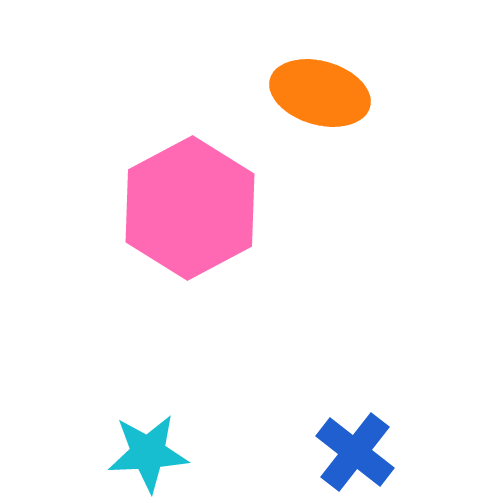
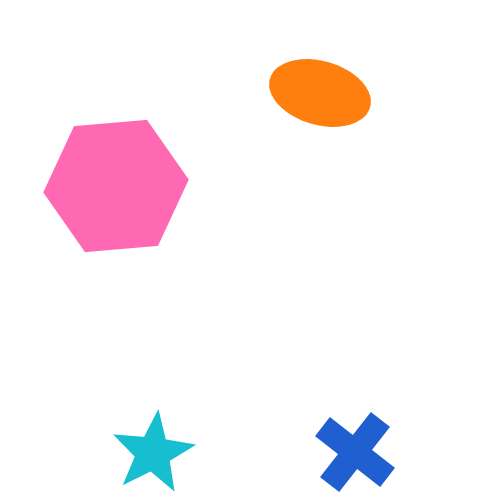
pink hexagon: moved 74 px left, 22 px up; rotated 23 degrees clockwise
cyan star: moved 5 px right; rotated 24 degrees counterclockwise
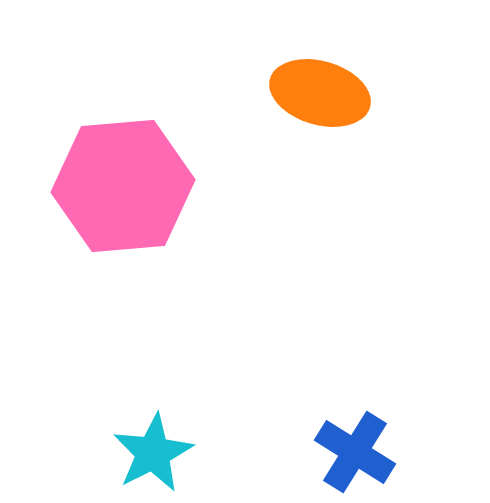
pink hexagon: moved 7 px right
blue cross: rotated 6 degrees counterclockwise
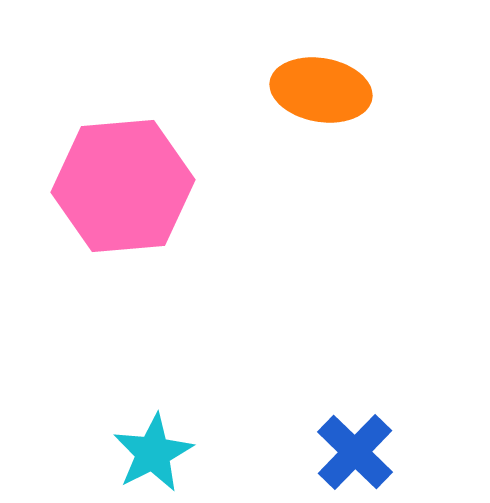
orange ellipse: moved 1 px right, 3 px up; rotated 6 degrees counterclockwise
blue cross: rotated 12 degrees clockwise
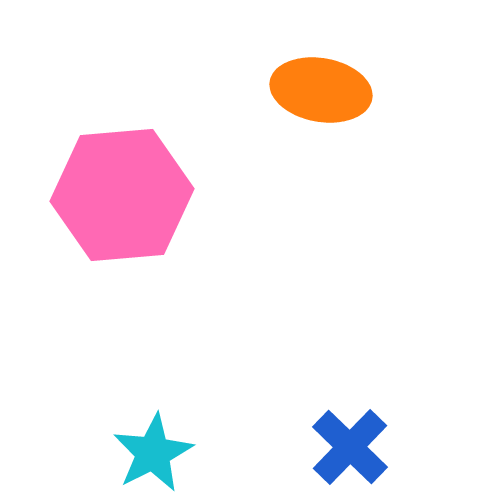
pink hexagon: moved 1 px left, 9 px down
blue cross: moved 5 px left, 5 px up
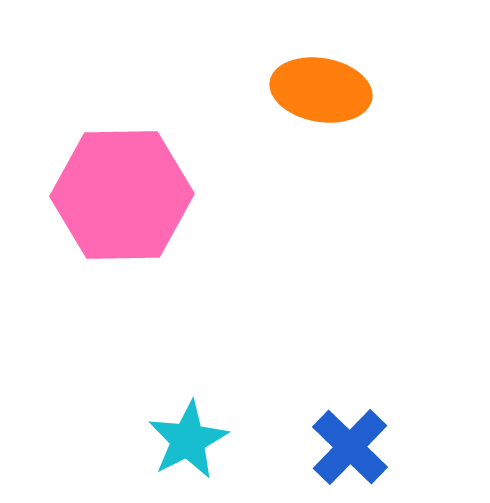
pink hexagon: rotated 4 degrees clockwise
cyan star: moved 35 px right, 13 px up
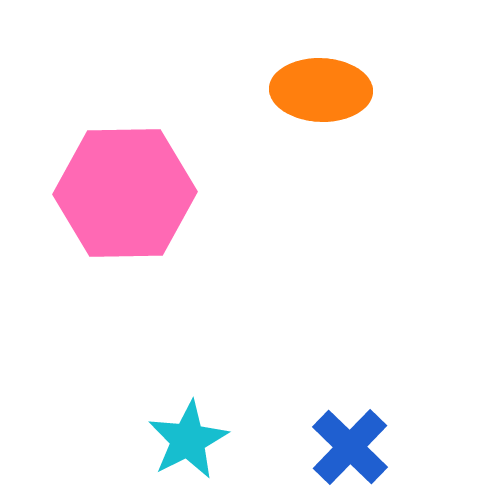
orange ellipse: rotated 8 degrees counterclockwise
pink hexagon: moved 3 px right, 2 px up
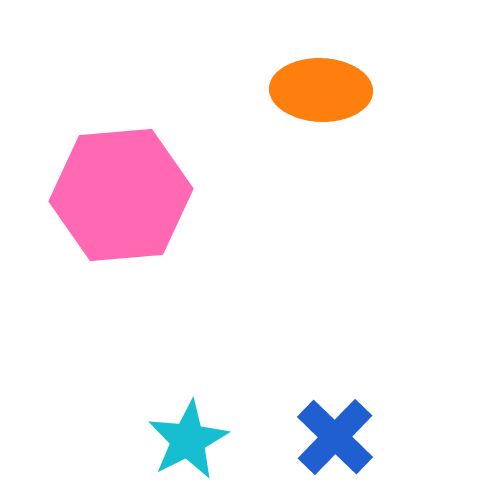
pink hexagon: moved 4 px left, 2 px down; rotated 4 degrees counterclockwise
blue cross: moved 15 px left, 10 px up
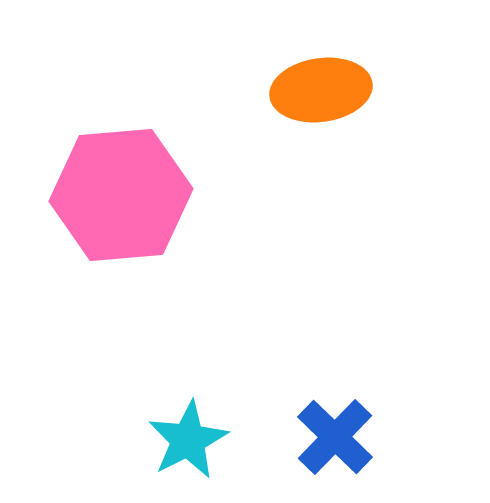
orange ellipse: rotated 10 degrees counterclockwise
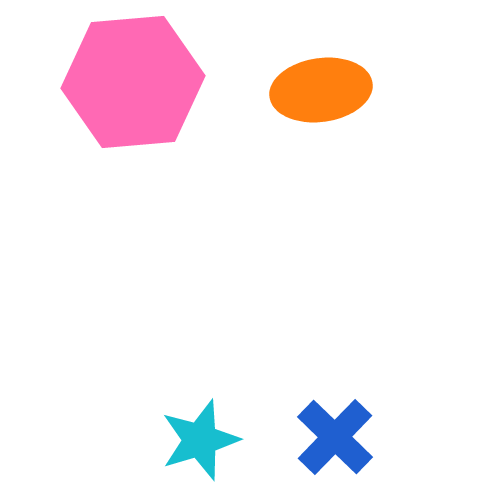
pink hexagon: moved 12 px right, 113 px up
cyan star: moved 12 px right; rotated 10 degrees clockwise
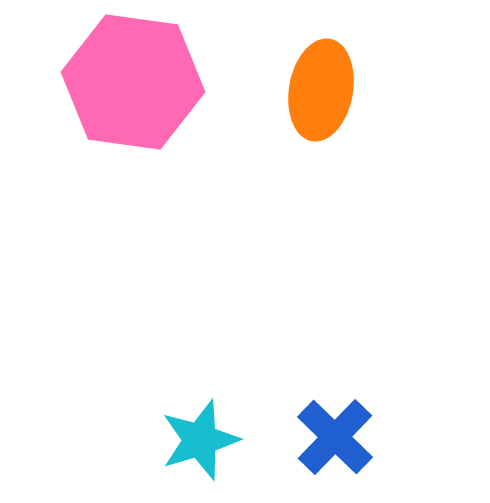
pink hexagon: rotated 13 degrees clockwise
orange ellipse: rotated 72 degrees counterclockwise
